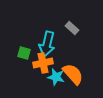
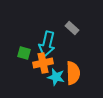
orange semicircle: moved 1 px up; rotated 40 degrees clockwise
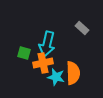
gray rectangle: moved 10 px right
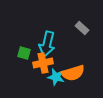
orange semicircle: rotated 75 degrees clockwise
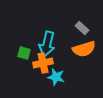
orange semicircle: moved 11 px right, 24 px up
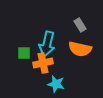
gray rectangle: moved 2 px left, 3 px up; rotated 16 degrees clockwise
orange semicircle: moved 4 px left; rotated 30 degrees clockwise
green square: rotated 16 degrees counterclockwise
cyan star: moved 7 px down
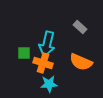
gray rectangle: moved 2 px down; rotated 16 degrees counterclockwise
orange semicircle: moved 1 px right, 13 px down; rotated 10 degrees clockwise
orange cross: rotated 30 degrees clockwise
cyan star: moved 7 px left; rotated 18 degrees counterclockwise
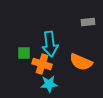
gray rectangle: moved 8 px right, 5 px up; rotated 48 degrees counterclockwise
cyan arrow: moved 3 px right; rotated 20 degrees counterclockwise
orange cross: moved 1 px left, 1 px down
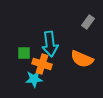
gray rectangle: rotated 48 degrees counterclockwise
orange semicircle: moved 1 px right, 3 px up
cyan star: moved 15 px left, 5 px up
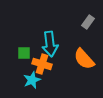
orange semicircle: moved 2 px right; rotated 25 degrees clockwise
cyan star: moved 2 px left, 1 px down; rotated 18 degrees counterclockwise
